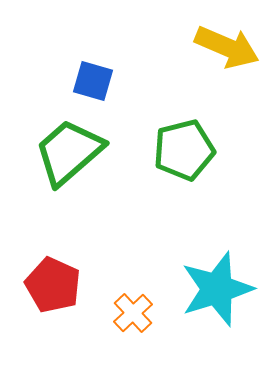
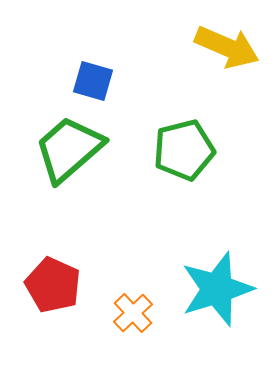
green trapezoid: moved 3 px up
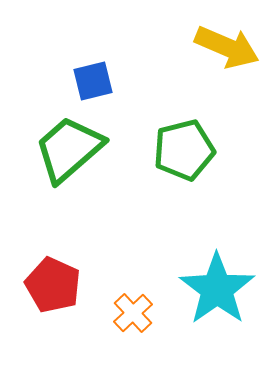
blue square: rotated 30 degrees counterclockwise
cyan star: rotated 18 degrees counterclockwise
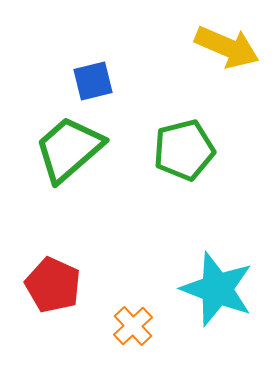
cyan star: rotated 16 degrees counterclockwise
orange cross: moved 13 px down
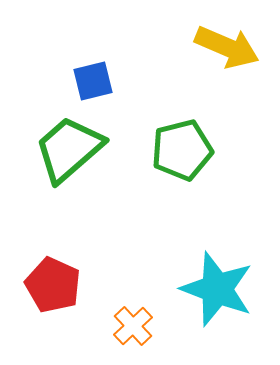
green pentagon: moved 2 px left
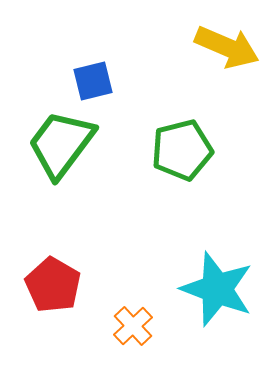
green trapezoid: moved 8 px left, 5 px up; rotated 12 degrees counterclockwise
red pentagon: rotated 6 degrees clockwise
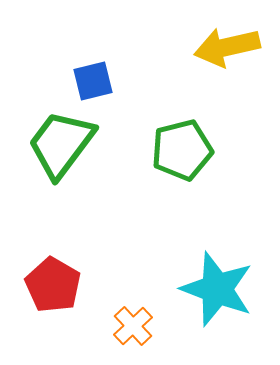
yellow arrow: rotated 144 degrees clockwise
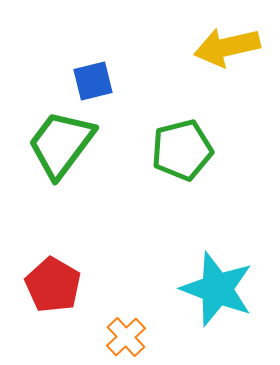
orange cross: moved 7 px left, 11 px down
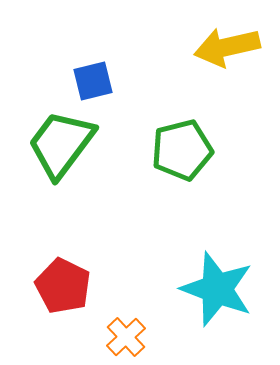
red pentagon: moved 10 px right, 1 px down; rotated 4 degrees counterclockwise
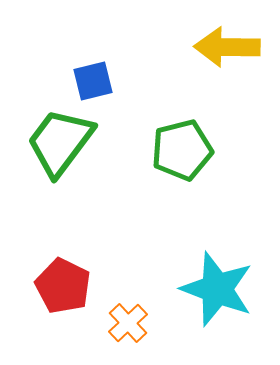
yellow arrow: rotated 14 degrees clockwise
green trapezoid: moved 1 px left, 2 px up
orange cross: moved 2 px right, 14 px up
